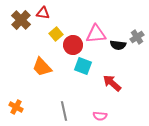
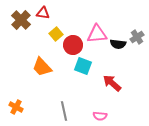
pink triangle: moved 1 px right
black semicircle: moved 1 px up
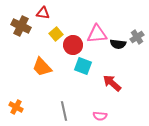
brown cross: moved 6 px down; rotated 18 degrees counterclockwise
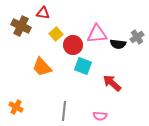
gray line: rotated 18 degrees clockwise
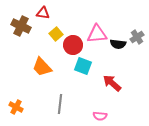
gray line: moved 4 px left, 7 px up
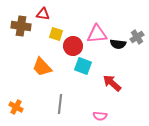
red triangle: moved 1 px down
brown cross: rotated 18 degrees counterclockwise
yellow square: rotated 32 degrees counterclockwise
red circle: moved 1 px down
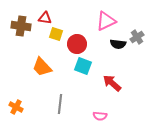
red triangle: moved 2 px right, 4 px down
pink triangle: moved 9 px right, 13 px up; rotated 20 degrees counterclockwise
red circle: moved 4 px right, 2 px up
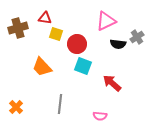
brown cross: moved 3 px left, 2 px down; rotated 24 degrees counterclockwise
orange cross: rotated 16 degrees clockwise
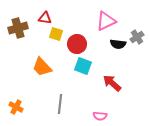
orange cross: rotated 16 degrees counterclockwise
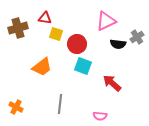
orange trapezoid: rotated 85 degrees counterclockwise
